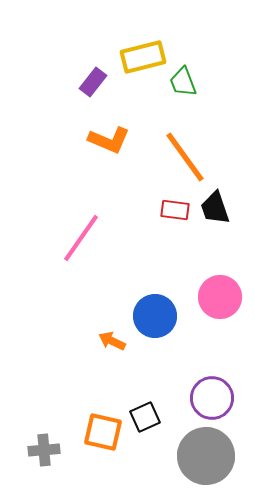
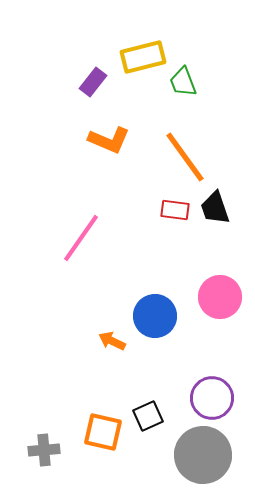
black square: moved 3 px right, 1 px up
gray circle: moved 3 px left, 1 px up
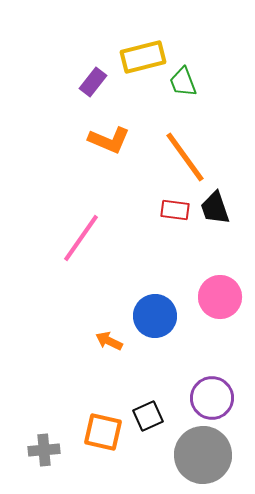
orange arrow: moved 3 px left
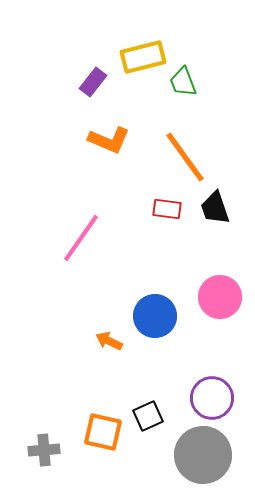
red rectangle: moved 8 px left, 1 px up
